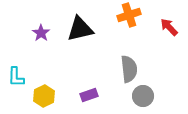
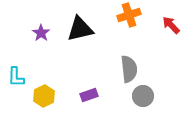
red arrow: moved 2 px right, 2 px up
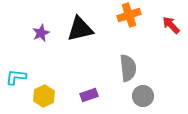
purple star: rotated 12 degrees clockwise
gray semicircle: moved 1 px left, 1 px up
cyan L-shape: rotated 95 degrees clockwise
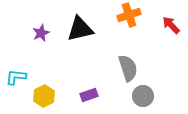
gray semicircle: rotated 12 degrees counterclockwise
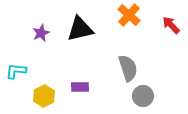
orange cross: rotated 30 degrees counterclockwise
cyan L-shape: moved 6 px up
purple rectangle: moved 9 px left, 8 px up; rotated 18 degrees clockwise
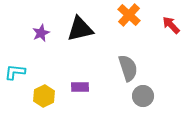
cyan L-shape: moved 1 px left, 1 px down
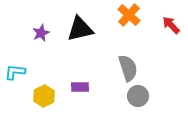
gray circle: moved 5 px left
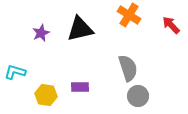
orange cross: rotated 10 degrees counterclockwise
cyan L-shape: rotated 10 degrees clockwise
yellow hexagon: moved 2 px right, 1 px up; rotated 25 degrees counterclockwise
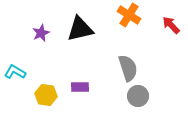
cyan L-shape: rotated 15 degrees clockwise
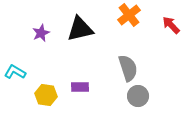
orange cross: rotated 20 degrees clockwise
